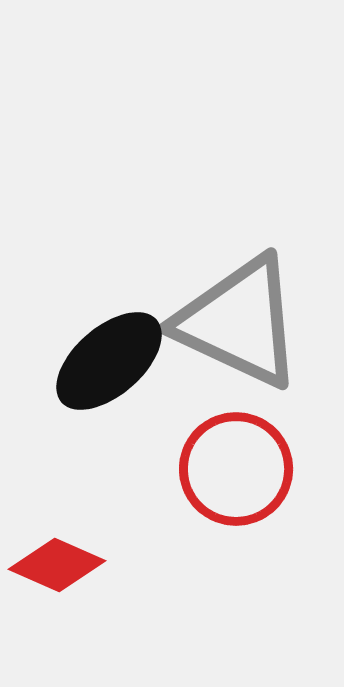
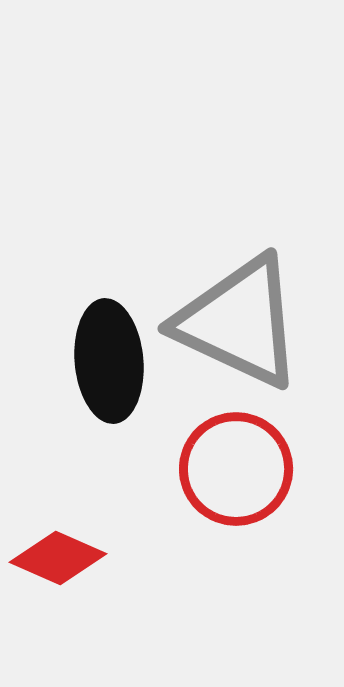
black ellipse: rotated 54 degrees counterclockwise
red diamond: moved 1 px right, 7 px up
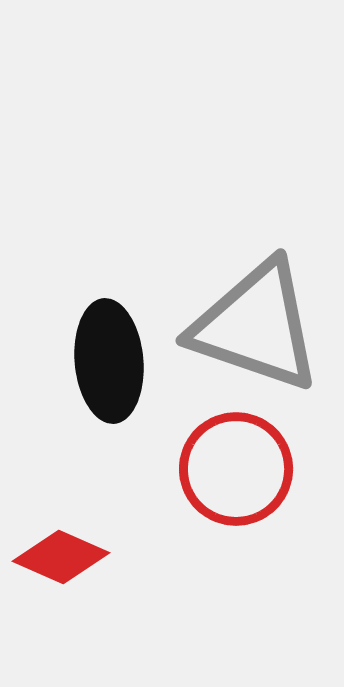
gray triangle: moved 17 px right, 4 px down; rotated 6 degrees counterclockwise
red diamond: moved 3 px right, 1 px up
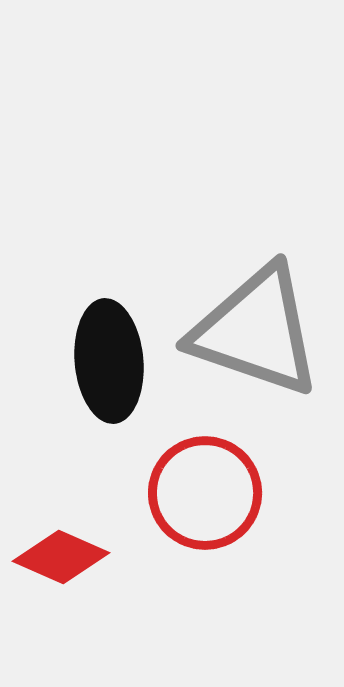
gray triangle: moved 5 px down
red circle: moved 31 px left, 24 px down
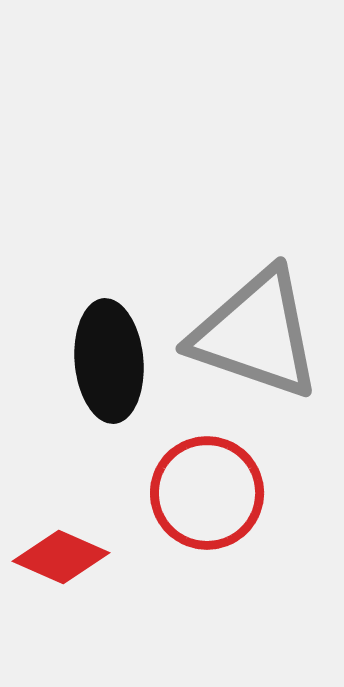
gray triangle: moved 3 px down
red circle: moved 2 px right
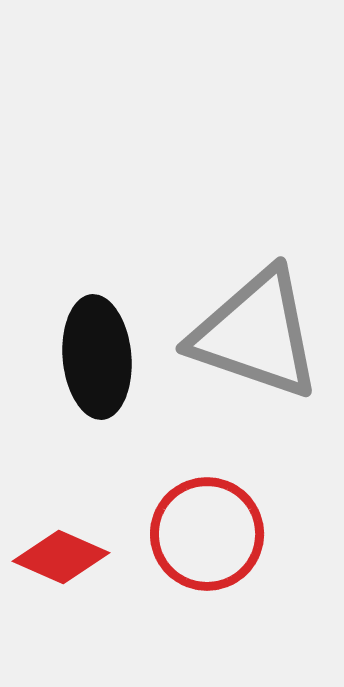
black ellipse: moved 12 px left, 4 px up
red circle: moved 41 px down
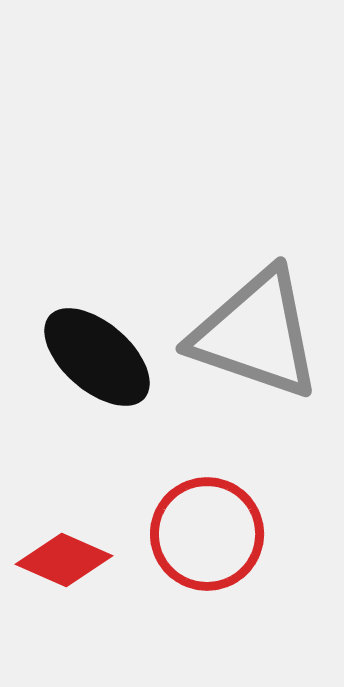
black ellipse: rotated 44 degrees counterclockwise
red diamond: moved 3 px right, 3 px down
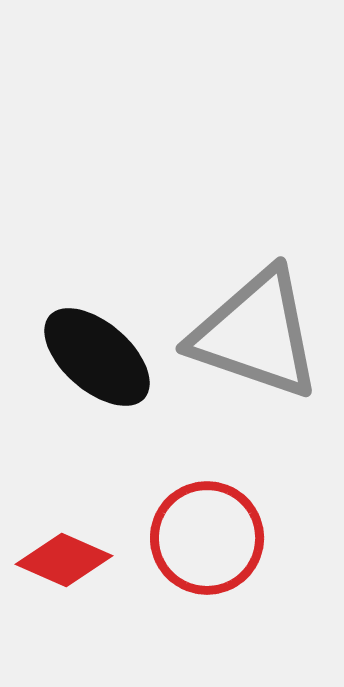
red circle: moved 4 px down
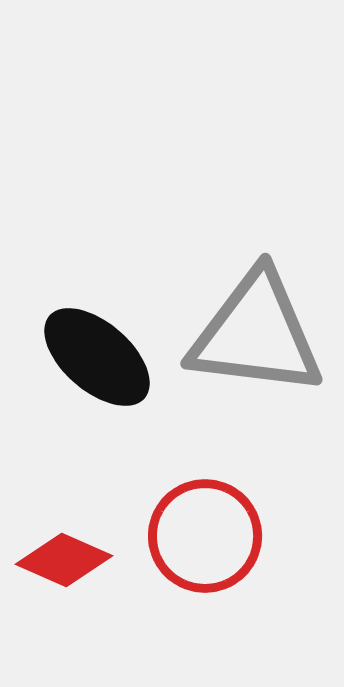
gray triangle: rotated 12 degrees counterclockwise
red circle: moved 2 px left, 2 px up
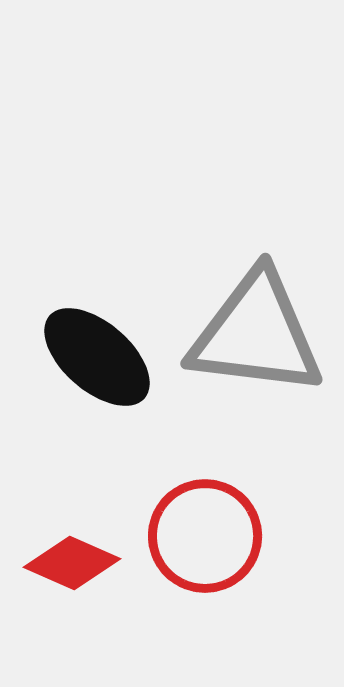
red diamond: moved 8 px right, 3 px down
